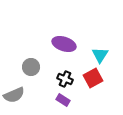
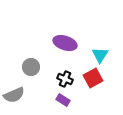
purple ellipse: moved 1 px right, 1 px up
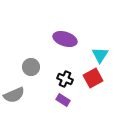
purple ellipse: moved 4 px up
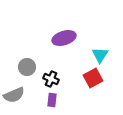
purple ellipse: moved 1 px left, 1 px up; rotated 35 degrees counterclockwise
gray circle: moved 4 px left
black cross: moved 14 px left
purple rectangle: moved 11 px left; rotated 64 degrees clockwise
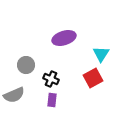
cyan triangle: moved 1 px right, 1 px up
gray circle: moved 1 px left, 2 px up
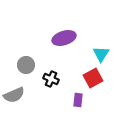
purple rectangle: moved 26 px right
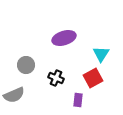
black cross: moved 5 px right, 1 px up
